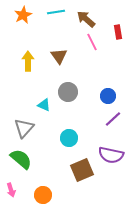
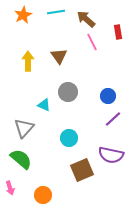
pink arrow: moved 1 px left, 2 px up
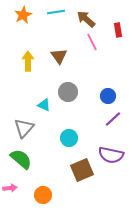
red rectangle: moved 2 px up
pink arrow: rotated 80 degrees counterclockwise
